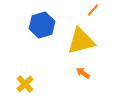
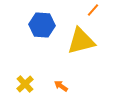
blue hexagon: rotated 20 degrees clockwise
orange arrow: moved 22 px left, 13 px down
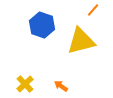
blue hexagon: rotated 15 degrees clockwise
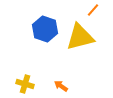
blue hexagon: moved 3 px right, 4 px down
yellow triangle: moved 1 px left, 4 px up
yellow cross: rotated 30 degrees counterclockwise
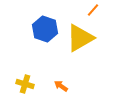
yellow triangle: moved 1 px down; rotated 16 degrees counterclockwise
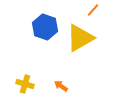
blue hexagon: moved 2 px up
